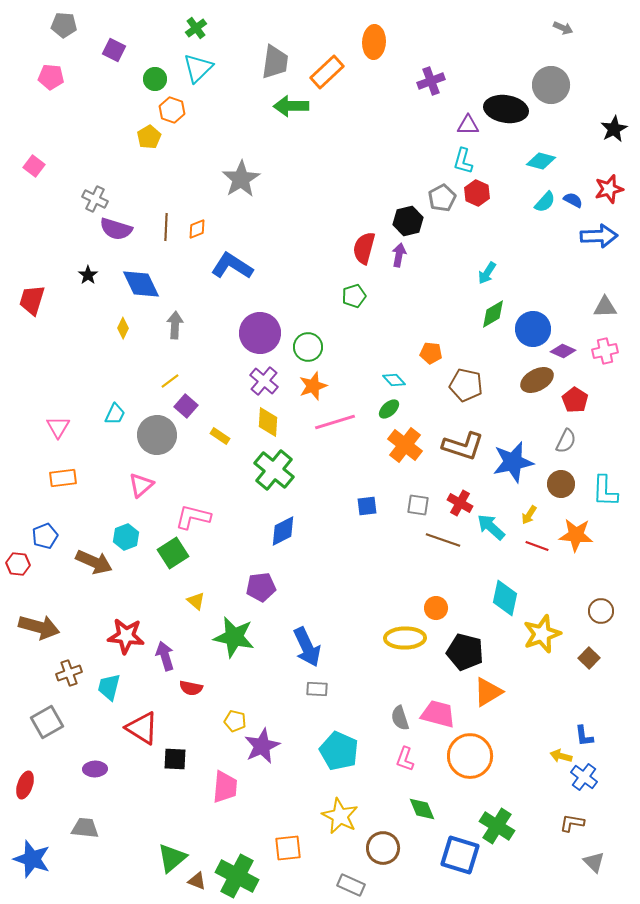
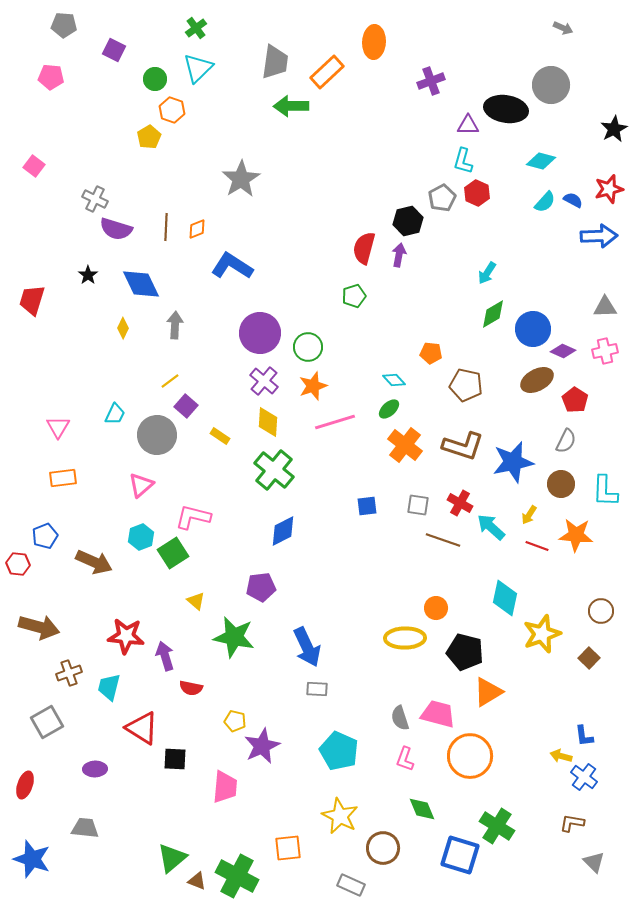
cyan hexagon at (126, 537): moved 15 px right
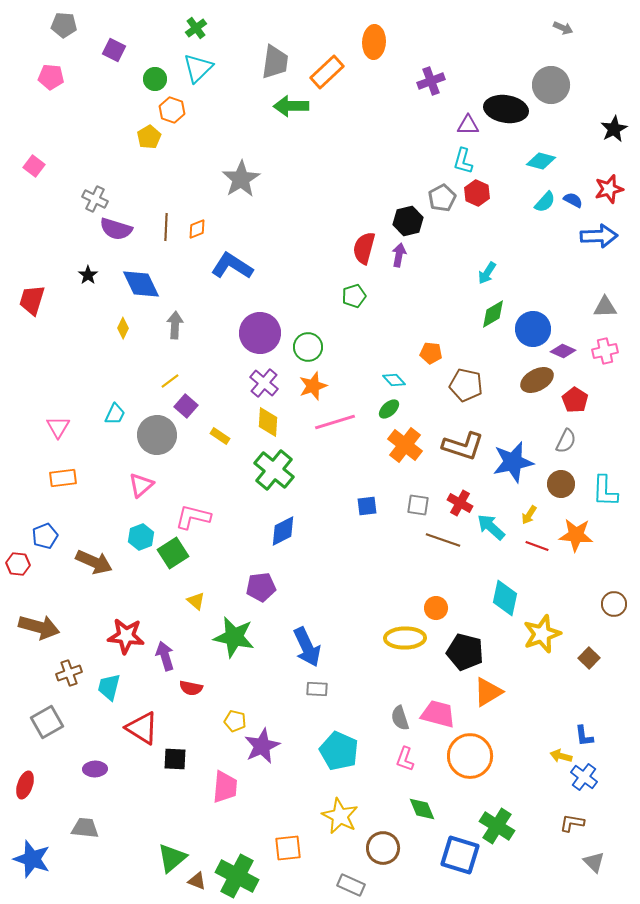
purple cross at (264, 381): moved 2 px down
brown circle at (601, 611): moved 13 px right, 7 px up
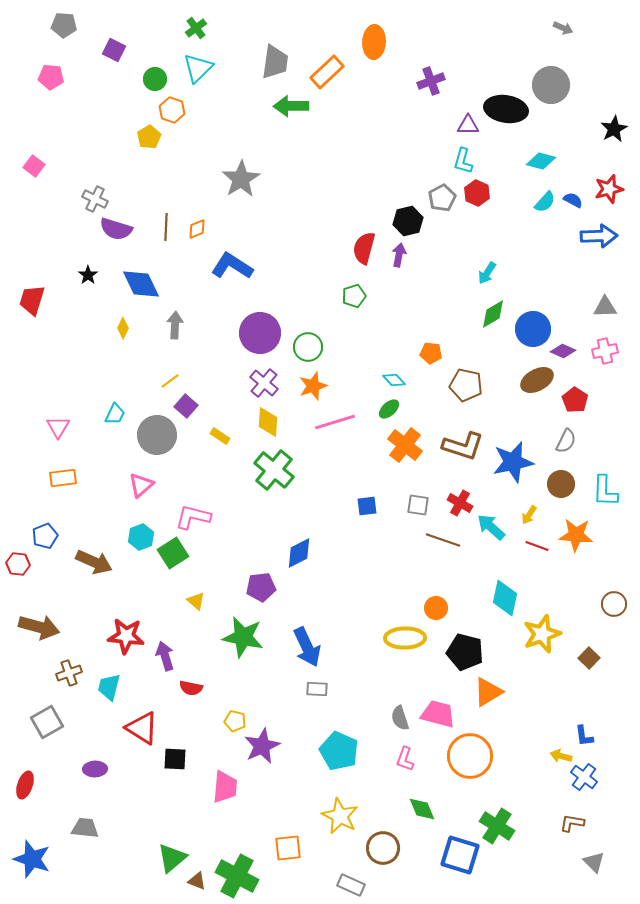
blue diamond at (283, 531): moved 16 px right, 22 px down
green star at (234, 637): moved 9 px right
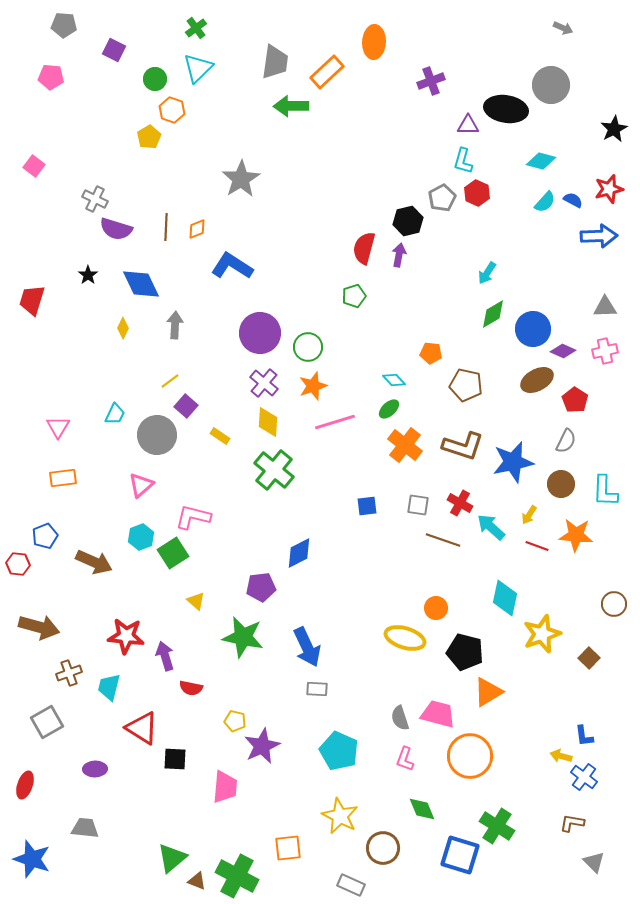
yellow ellipse at (405, 638): rotated 18 degrees clockwise
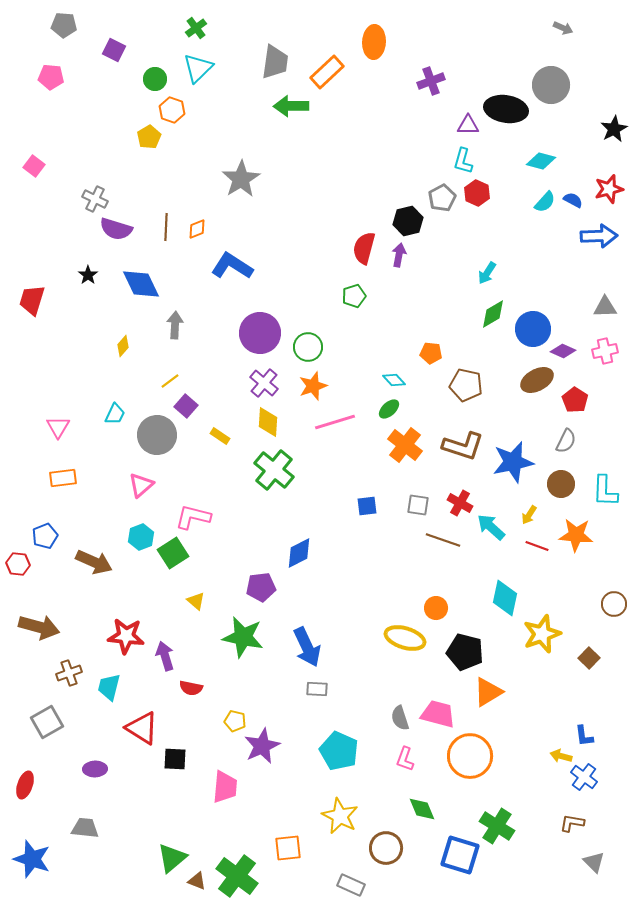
yellow diamond at (123, 328): moved 18 px down; rotated 15 degrees clockwise
brown circle at (383, 848): moved 3 px right
green cross at (237, 876): rotated 9 degrees clockwise
